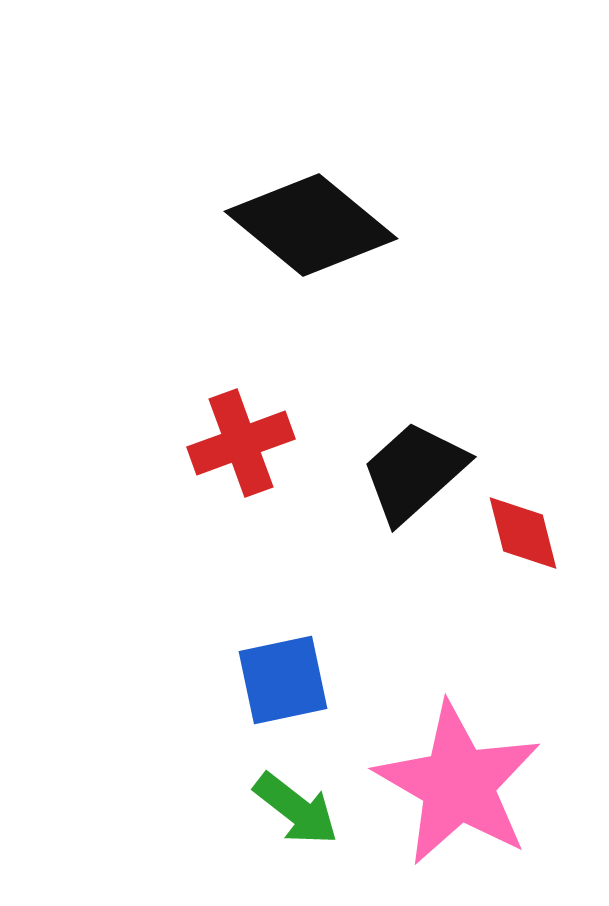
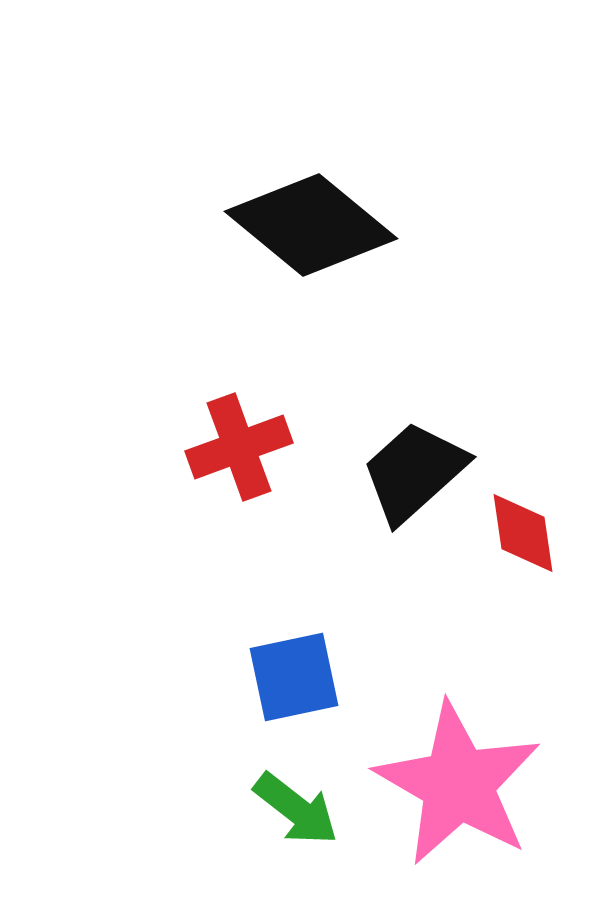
red cross: moved 2 px left, 4 px down
red diamond: rotated 6 degrees clockwise
blue square: moved 11 px right, 3 px up
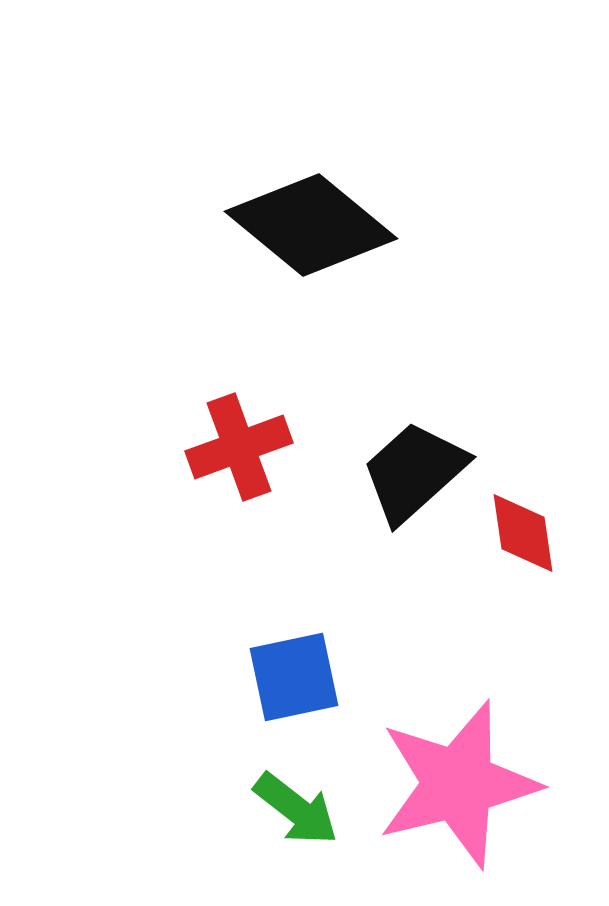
pink star: rotated 28 degrees clockwise
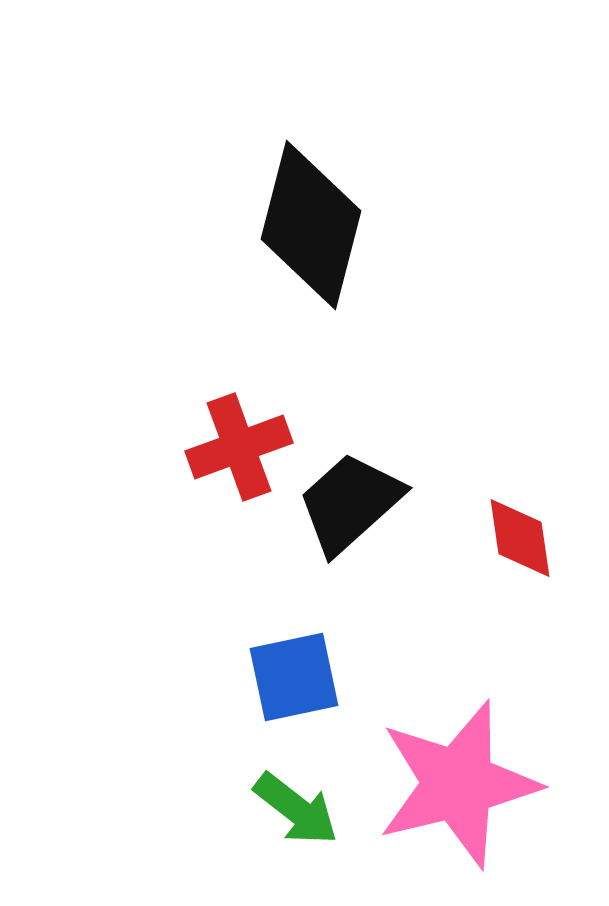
black diamond: rotated 65 degrees clockwise
black trapezoid: moved 64 px left, 31 px down
red diamond: moved 3 px left, 5 px down
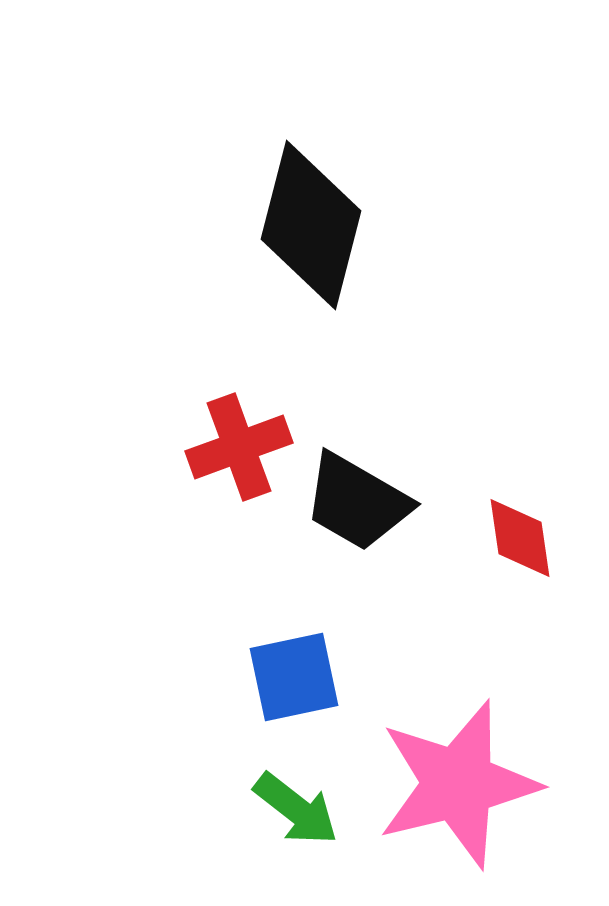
black trapezoid: moved 7 px right, 1 px up; rotated 108 degrees counterclockwise
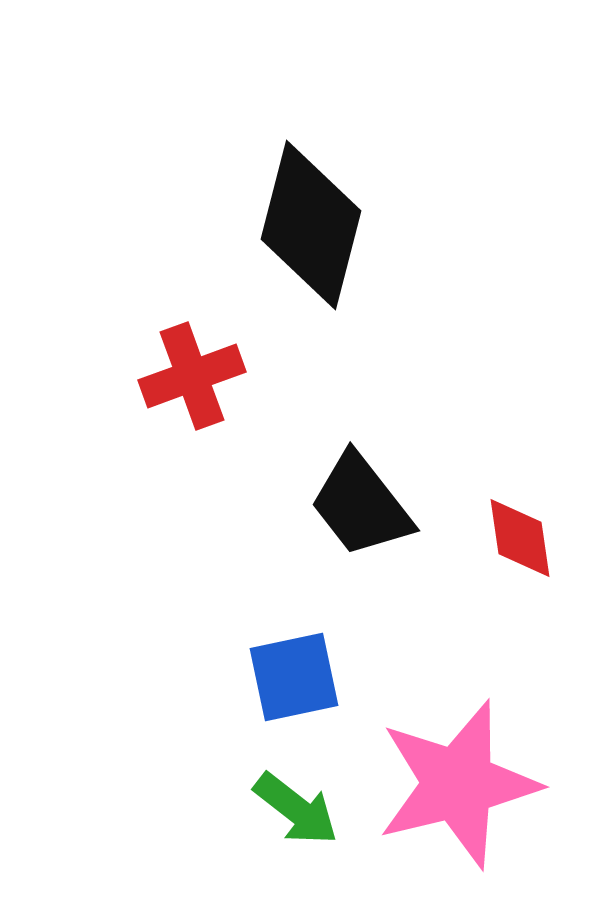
red cross: moved 47 px left, 71 px up
black trapezoid: moved 4 px right, 3 px down; rotated 22 degrees clockwise
